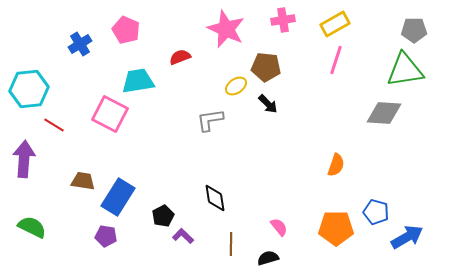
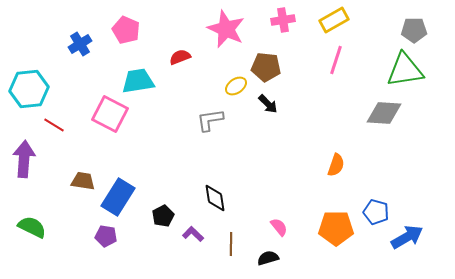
yellow rectangle: moved 1 px left, 4 px up
purple L-shape: moved 10 px right, 2 px up
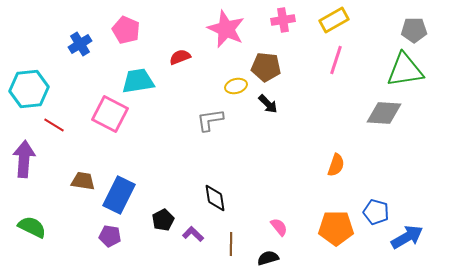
yellow ellipse: rotated 20 degrees clockwise
blue rectangle: moved 1 px right, 2 px up; rotated 6 degrees counterclockwise
black pentagon: moved 4 px down
purple pentagon: moved 4 px right
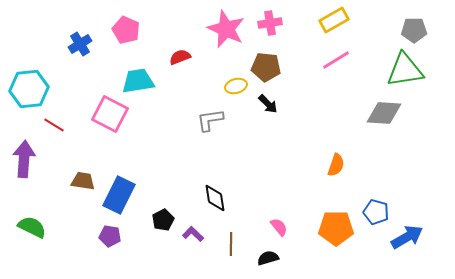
pink cross: moved 13 px left, 3 px down
pink line: rotated 40 degrees clockwise
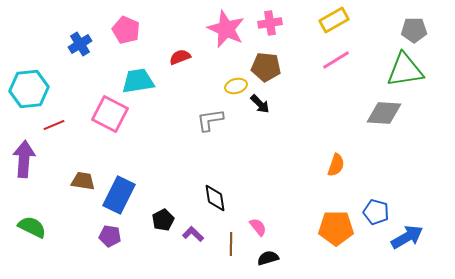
black arrow: moved 8 px left
red line: rotated 55 degrees counterclockwise
pink semicircle: moved 21 px left
